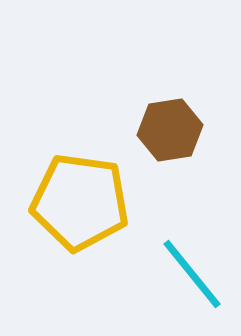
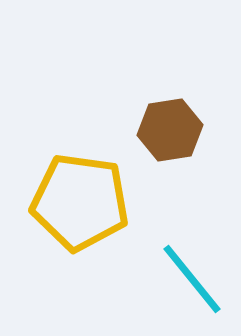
cyan line: moved 5 px down
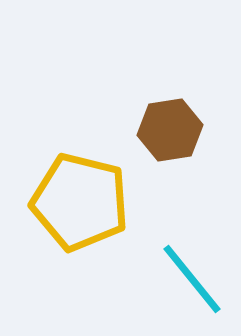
yellow pentagon: rotated 6 degrees clockwise
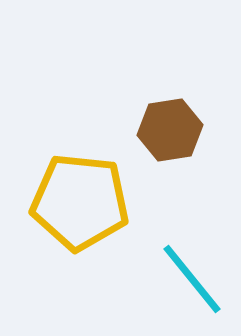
yellow pentagon: rotated 8 degrees counterclockwise
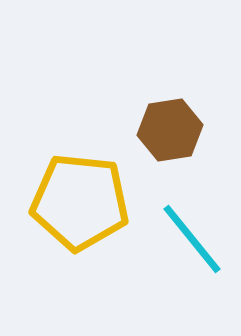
cyan line: moved 40 px up
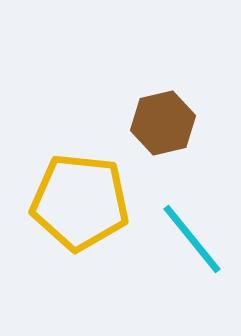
brown hexagon: moved 7 px left, 7 px up; rotated 4 degrees counterclockwise
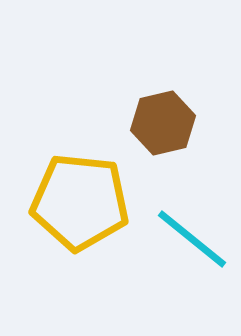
cyan line: rotated 12 degrees counterclockwise
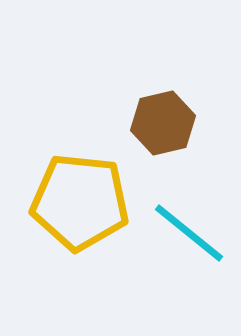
cyan line: moved 3 px left, 6 px up
